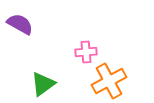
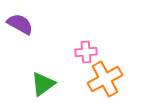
orange cross: moved 4 px left, 2 px up
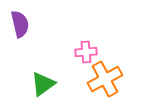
purple semicircle: rotated 48 degrees clockwise
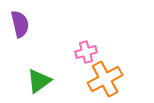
pink cross: rotated 10 degrees counterclockwise
green triangle: moved 4 px left, 3 px up
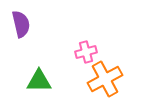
purple semicircle: moved 1 px right
green triangle: rotated 36 degrees clockwise
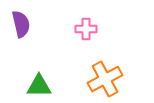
pink cross: moved 23 px up; rotated 15 degrees clockwise
green triangle: moved 5 px down
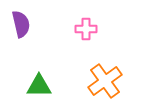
orange cross: moved 2 px down; rotated 8 degrees counterclockwise
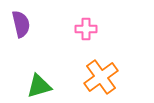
orange cross: moved 4 px left, 4 px up
green triangle: rotated 16 degrees counterclockwise
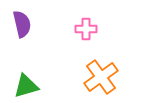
purple semicircle: moved 1 px right
green triangle: moved 13 px left
